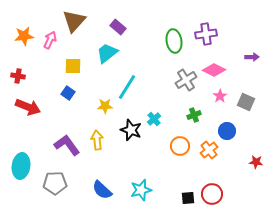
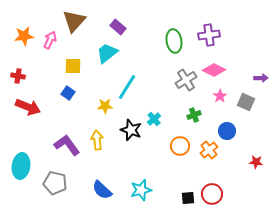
purple cross: moved 3 px right, 1 px down
purple arrow: moved 9 px right, 21 px down
gray pentagon: rotated 15 degrees clockwise
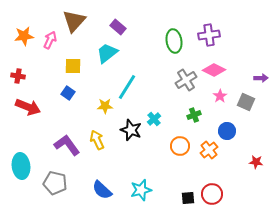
yellow arrow: rotated 18 degrees counterclockwise
cyan ellipse: rotated 15 degrees counterclockwise
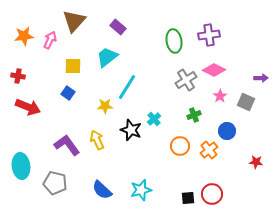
cyan trapezoid: moved 4 px down
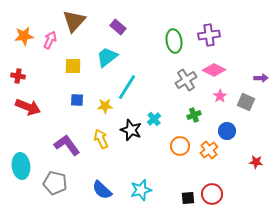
blue square: moved 9 px right, 7 px down; rotated 32 degrees counterclockwise
yellow arrow: moved 4 px right, 1 px up
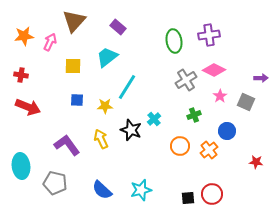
pink arrow: moved 2 px down
red cross: moved 3 px right, 1 px up
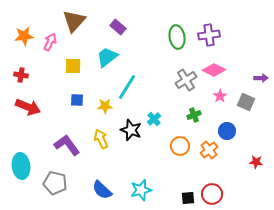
green ellipse: moved 3 px right, 4 px up
